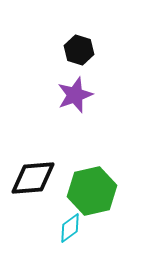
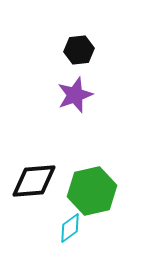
black hexagon: rotated 24 degrees counterclockwise
black diamond: moved 1 px right, 3 px down
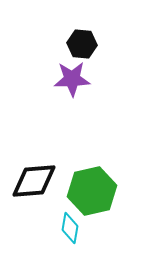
black hexagon: moved 3 px right, 6 px up; rotated 12 degrees clockwise
purple star: moved 3 px left, 16 px up; rotated 18 degrees clockwise
cyan diamond: rotated 44 degrees counterclockwise
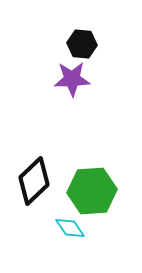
black diamond: rotated 39 degrees counterclockwise
green hexagon: rotated 9 degrees clockwise
cyan diamond: rotated 44 degrees counterclockwise
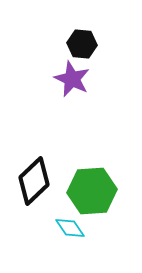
purple star: rotated 27 degrees clockwise
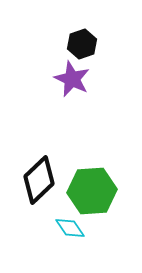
black hexagon: rotated 24 degrees counterclockwise
black diamond: moved 5 px right, 1 px up
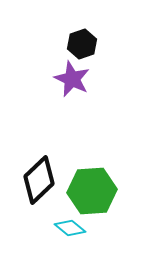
cyan diamond: rotated 16 degrees counterclockwise
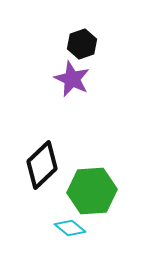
black diamond: moved 3 px right, 15 px up
